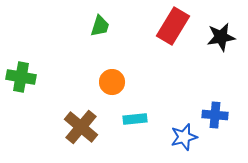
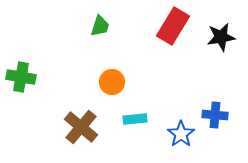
blue star: moved 3 px left, 3 px up; rotated 20 degrees counterclockwise
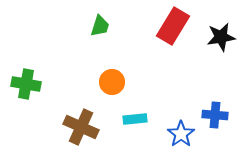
green cross: moved 5 px right, 7 px down
brown cross: rotated 16 degrees counterclockwise
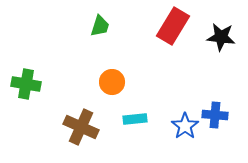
black star: rotated 16 degrees clockwise
blue star: moved 4 px right, 8 px up
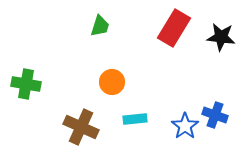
red rectangle: moved 1 px right, 2 px down
blue cross: rotated 15 degrees clockwise
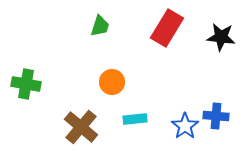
red rectangle: moved 7 px left
blue cross: moved 1 px right, 1 px down; rotated 15 degrees counterclockwise
brown cross: rotated 16 degrees clockwise
